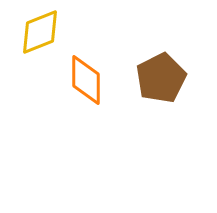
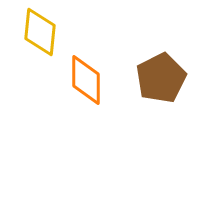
yellow diamond: rotated 63 degrees counterclockwise
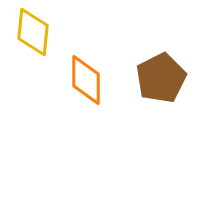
yellow diamond: moved 7 px left
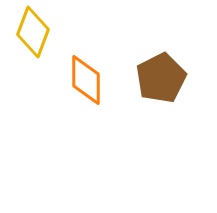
yellow diamond: rotated 15 degrees clockwise
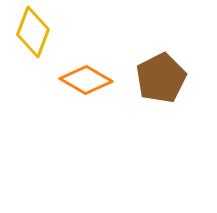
orange diamond: rotated 60 degrees counterclockwise
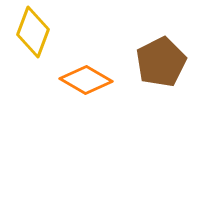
brown pentagon: moved 16 px up
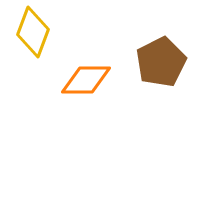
orange diamond: rotated 30 degrees counterclockwise
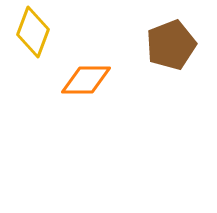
brown pentagon: moved 10 px right, 17 px up; rotated 6 degrees clockwise
